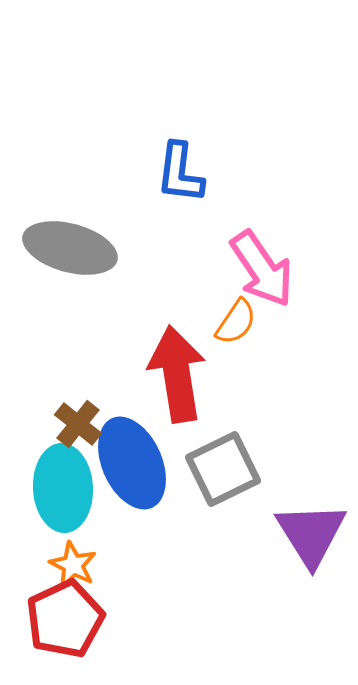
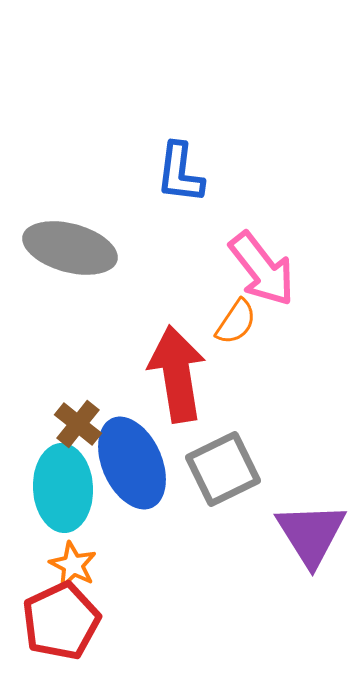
pink arrow: rotated 4 degrees counterclockwise
red pentagon: moved 4 px left, 2 px down
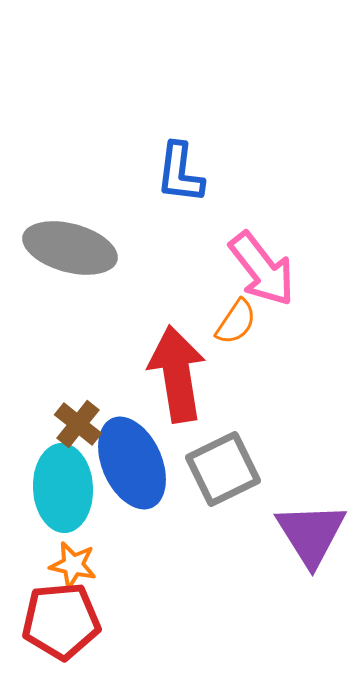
orange star: rotated 15 degrees counterclockwise
red pentagon: rotated 20 degrees clockwise
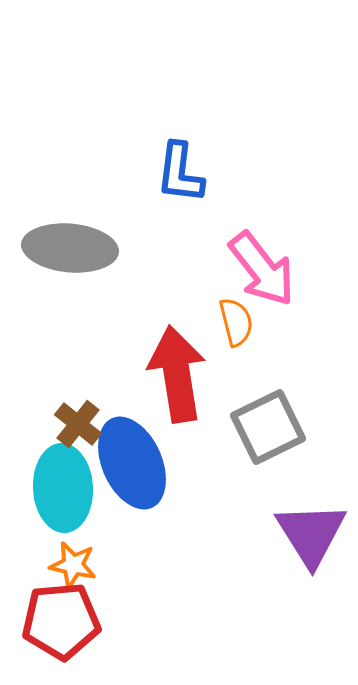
gray ellipse: rotated 10 degrees counterclockwise
orange semicircle: rotated 48 degrees counterclockwise
gray square: moved 45 px right, 42 px up
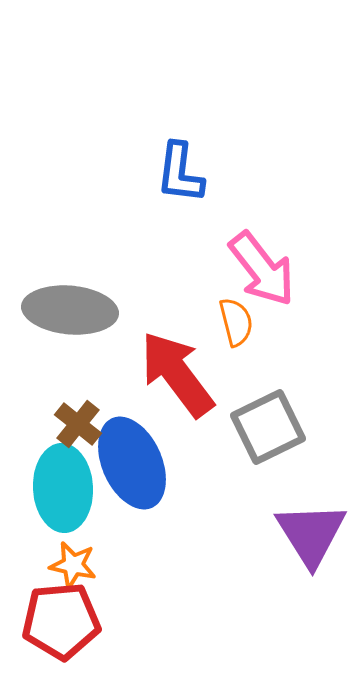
gray ellipse: moved 62 px down
red arrow: rotated 28 degrees counterclockwise
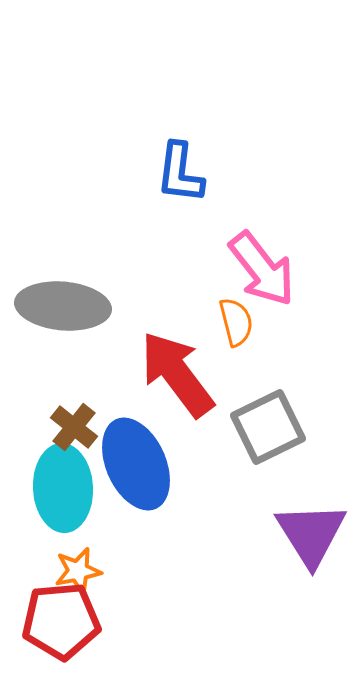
gray ellipse: moved 7 px left, 4 px up
brown cross: moved 4 px left, 3 px down
blue ellipse: moved 4 px right, 1 px down
orange star: moved 5 px right, 6 px down; rotated 24 degrees counterclockwise
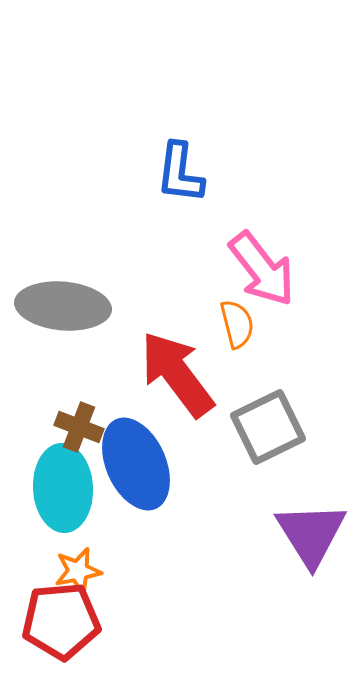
orange semicircle: moved 1 px right, 2 px down
brown cross: moved 5 px right; rotated 18 degrees counterclockwise
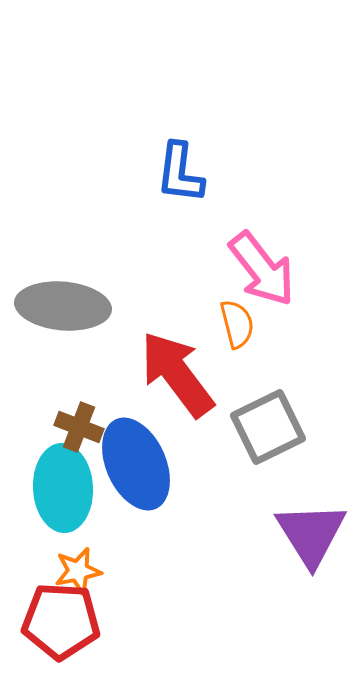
red pentagon: rotated 8 degrees clockwise
